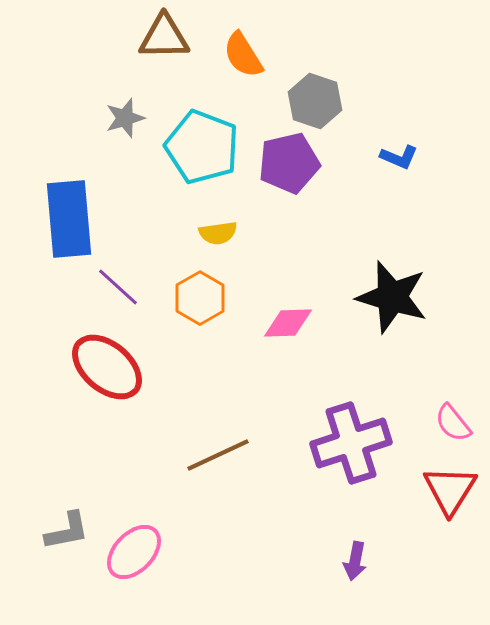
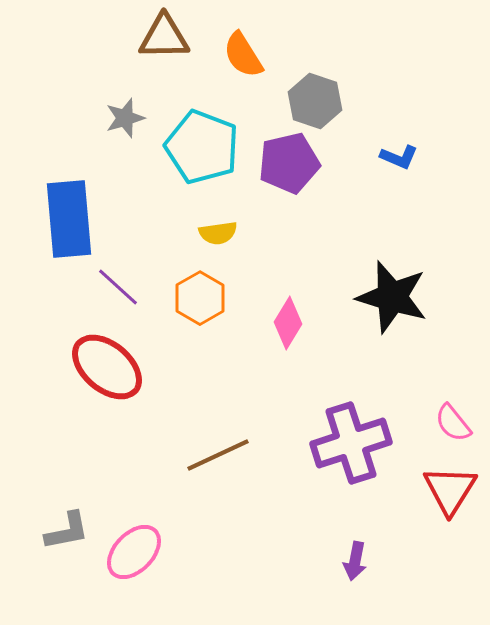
pink diamond: rotated 57 degrees counterclockwise
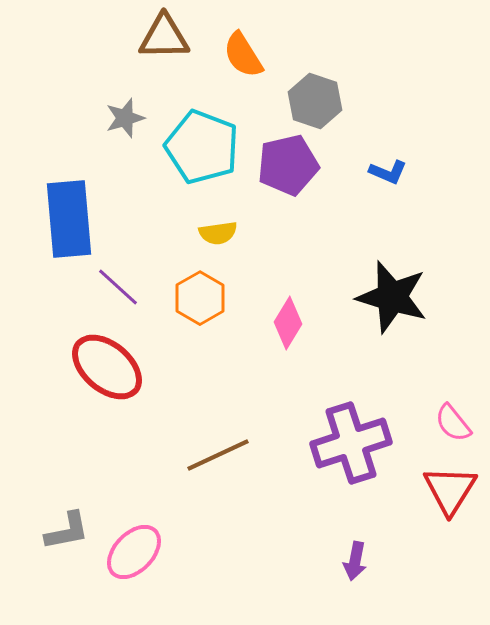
blue L-shape: moved 11 px left, 15 px down
purple pentagon: moved 1 px left, 2 px down
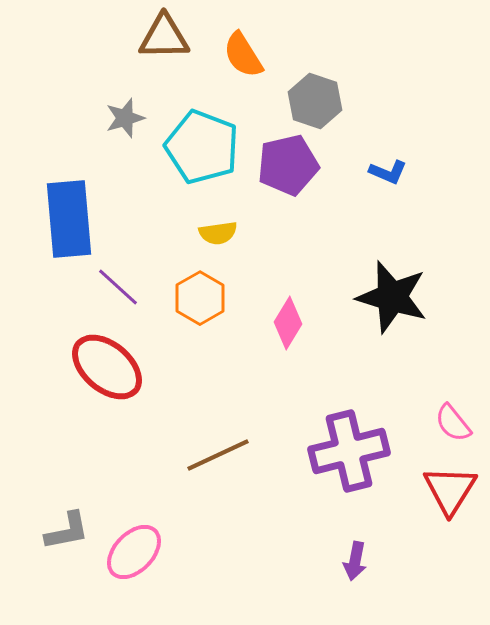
purple cross: moved 2 px left, 8 px down; rotated 4 degrees clockwise
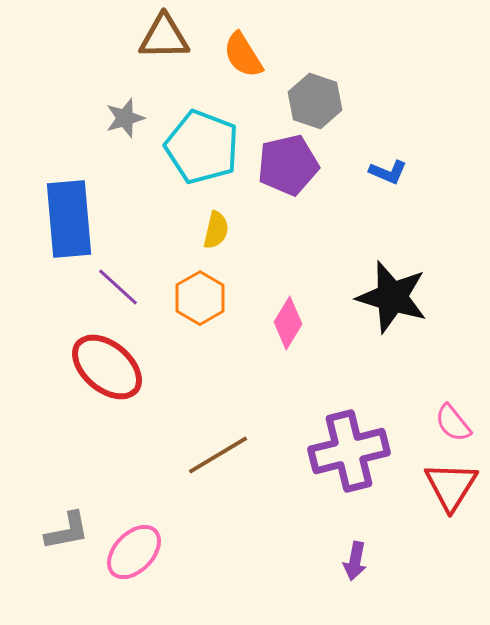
yellow semicircle: moved 2 px left, 3 px up; rotated 69 degrees counterclockwise
brown line: rotated 6 degrees counterclockwise
red triangle: moved 1 px right, 4 px up
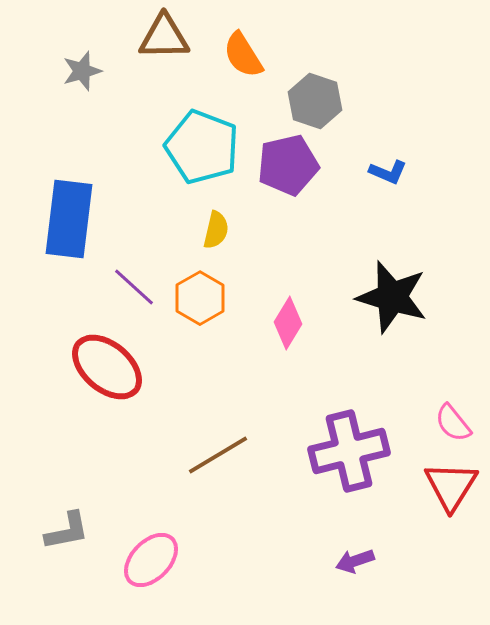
gray star: moved 43 px left, 47 px up
blue rectangle: rotated 12 degrees clockwise
purple line: moved 16 px right
pink ellipse: moved 17 px right, 8 px down
purple arrow: rotated 60 degrees clockwise
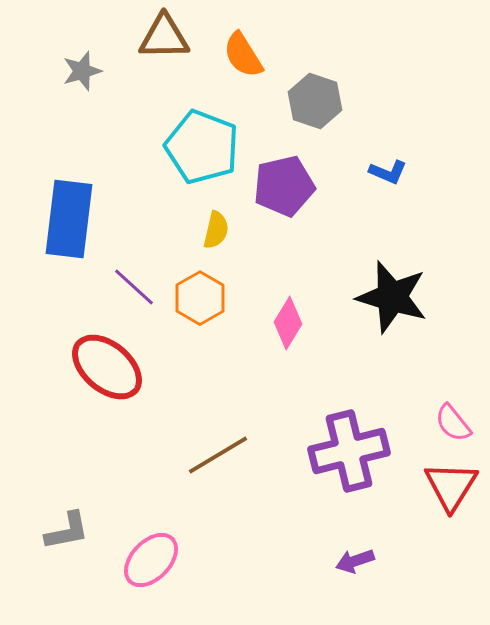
purple pentagon: moved 4 px left, 21 px down
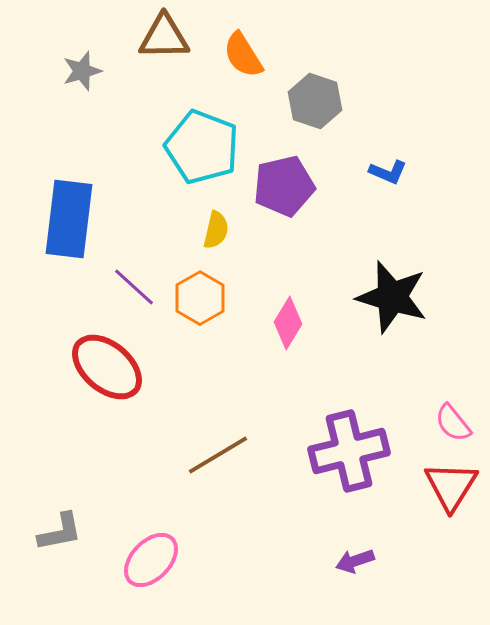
gray L-shape: moved 7 px left, 1 px down
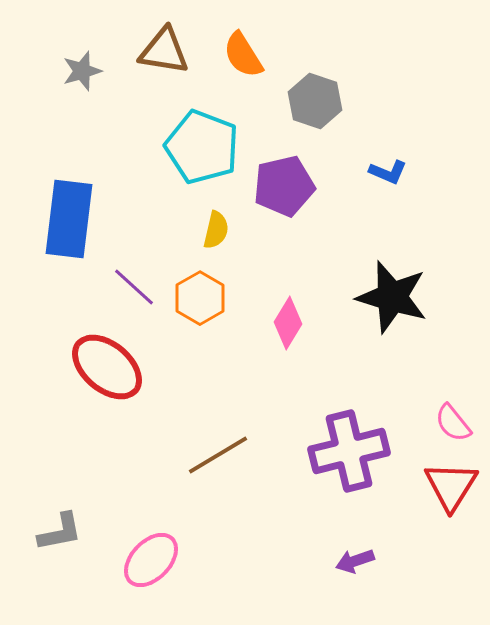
brown triangle: moved 14 px down; rotated 10 degrees clockwise
